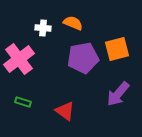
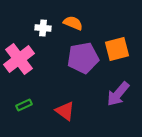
green rectangle: moved 1 px right, 3 px down; rotated 42 degrees counterclockwise
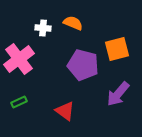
purple pentagon: moved 7 px down; rotated 24 degrees clockwise
green rectangle: moved 5 px left, 3 px up
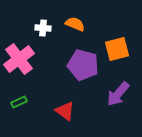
orange semicircle: moved 2 px right, 1 px down
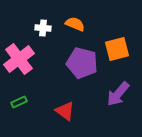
purple pentagon: moved 1 px left, 2 px up
